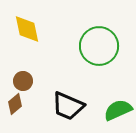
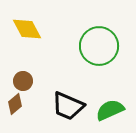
yellow diamond: rotated 16 degrees counterclockwise
green semicircle: moved 8 px left
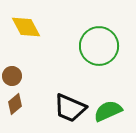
yellow diamond: moved 1 px left, 2 px up
brown circle: moved 11 px left, 5 px up
black trapezoid: moved 2 px right, 2 px down
green semicircle: moved 2 px left, 1 px down
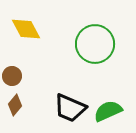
yellow diamond: moved 2 px down
green circle: moved 4 px left, 2 px up
brown diamond: moved 1 px down; rotated 10 degrees counterclockwise
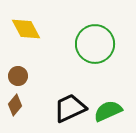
brown circle: moved 6 px right
black trapezoid: rotated 132 degrees clockwise
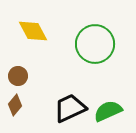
yellow diamond: moved 7 px right, 2 px down
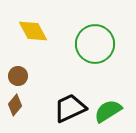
green semicircle: rotated 8 degrees counterclockwise
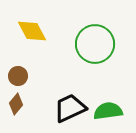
yellow diamond: moved 1 px left
brown diamond: moved 1 px right, 1 px up
green semicircle: rotated 24 degrees clockwise
